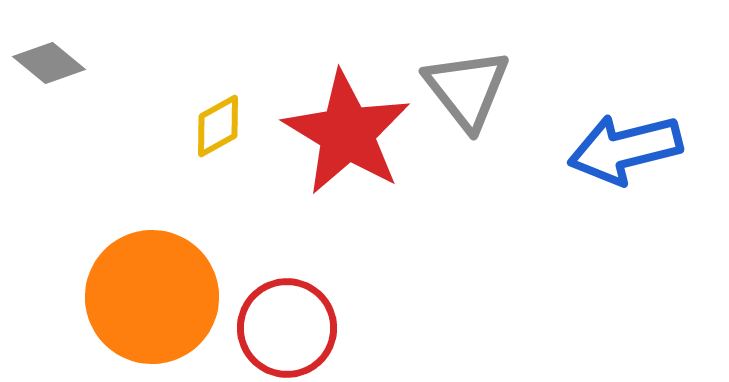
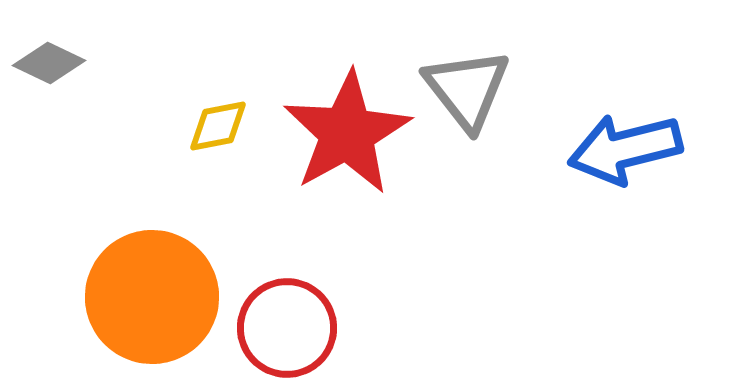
gray diamond: rotated 14 degrees counterclockwise
yellow diamond: rotated 18 degrees clockwise
red star: rotated 12 degrees clockwise
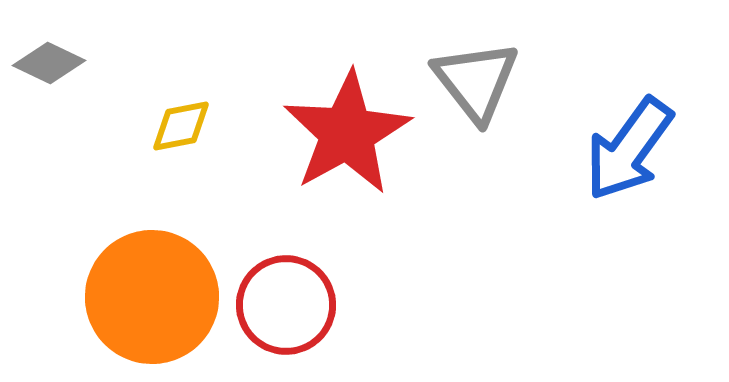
gray triangle: moved 9 px right, 8 px up
yellow diamond: moved 37 px left
blue arrow: moved 4 px right; rotated 40 degrees counterclockwise
red circle: moved 1 px left, 23 px up
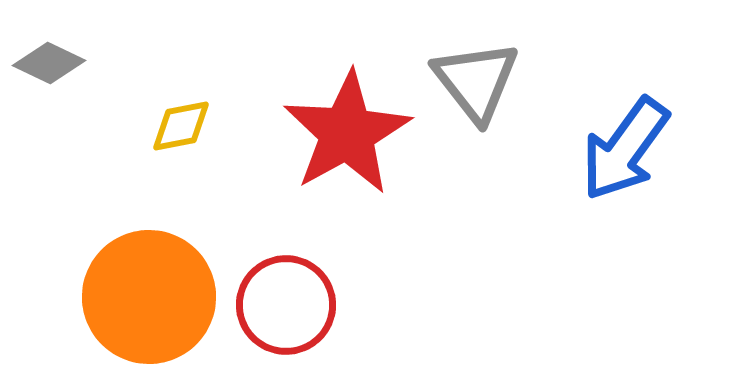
blue arrow: moved 4 px left
orange circle: moved 3 px left
